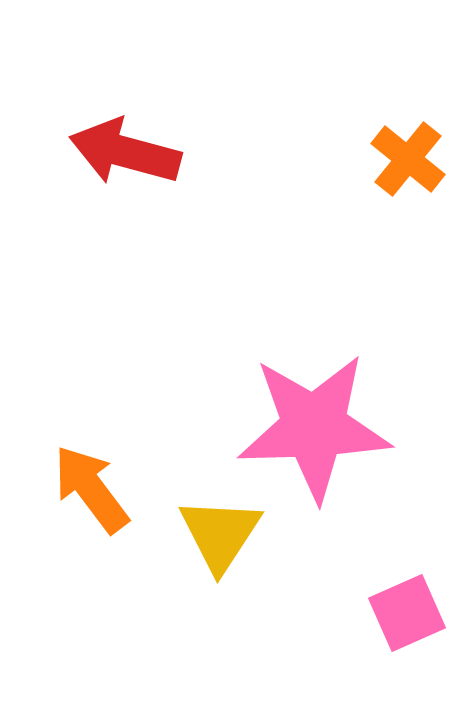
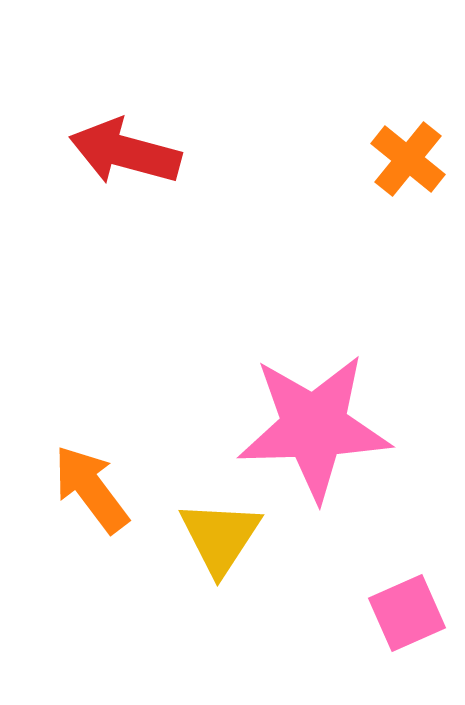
yellow triangle: moved 3 px down
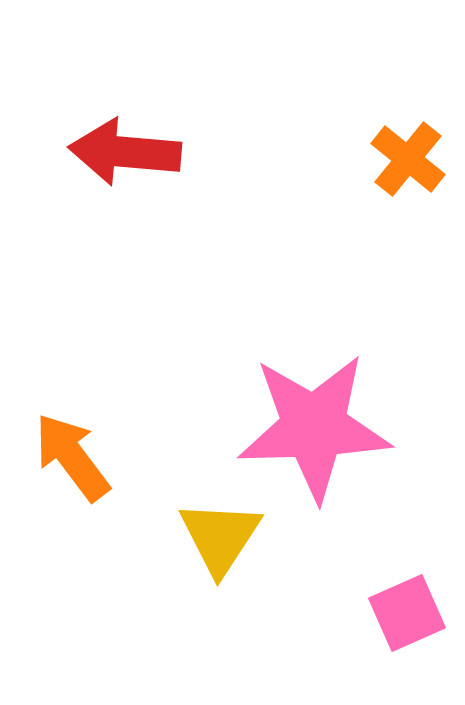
red arrow: rotated 10 degrees counterclockwise
orange arrow: moved 19 px left, 32 px up
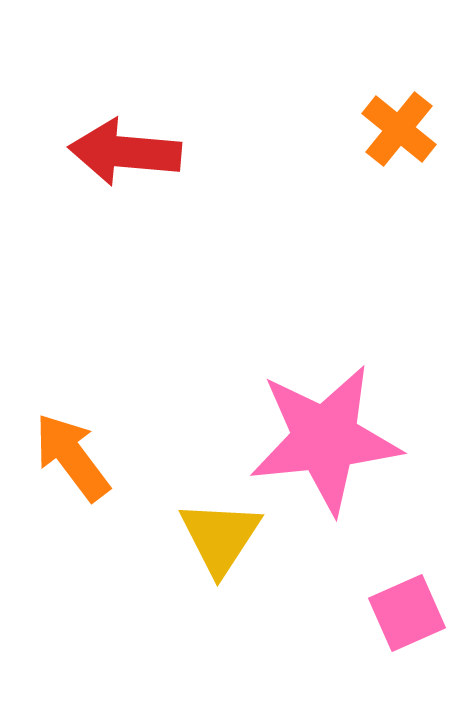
orange cross: moved 9 px left, 30 px up
pink star: moved 11 px right, 12 px down; rotated 4 degrees counterclockwise
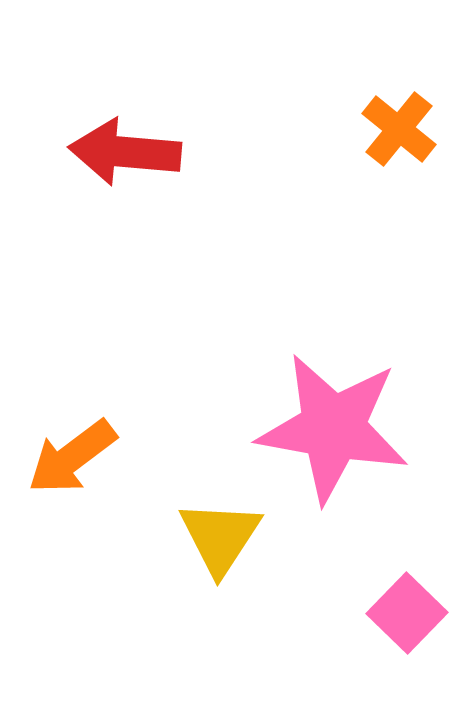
pink star: moved 8 px right, 11 px up; rotated 16 degrees clockwise
orange arrow: rotated 90 degrees counterclockwise
pink square: rotated 22 degrees counterclockwise
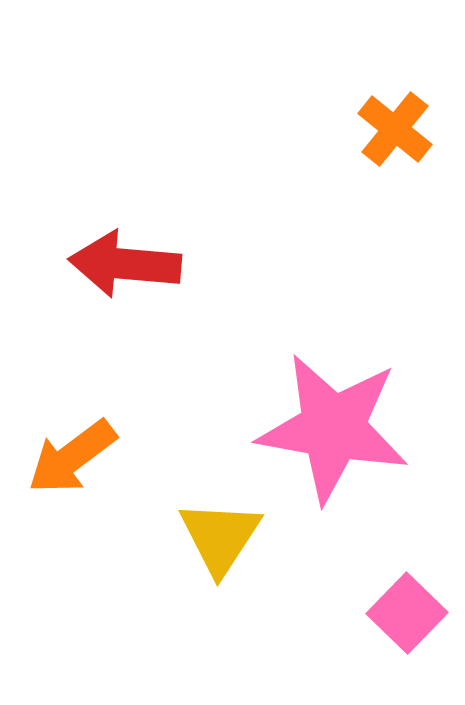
orange cross: moved 4 px left
red arrow: moved 112 px down
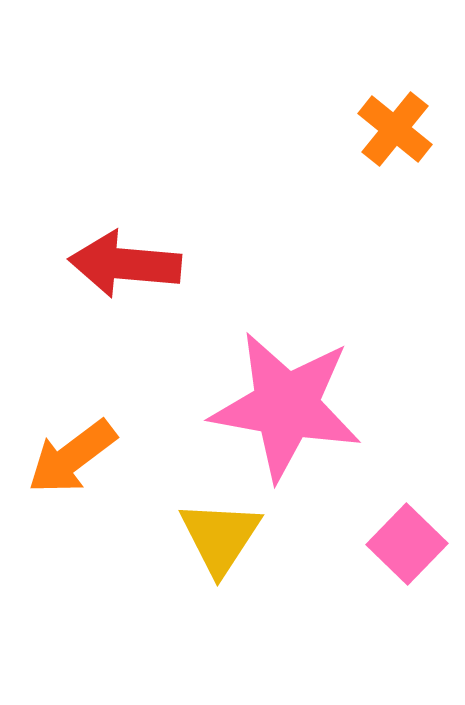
pink star: moved 47 px left, 22 px up
pink square: moved 69 px up
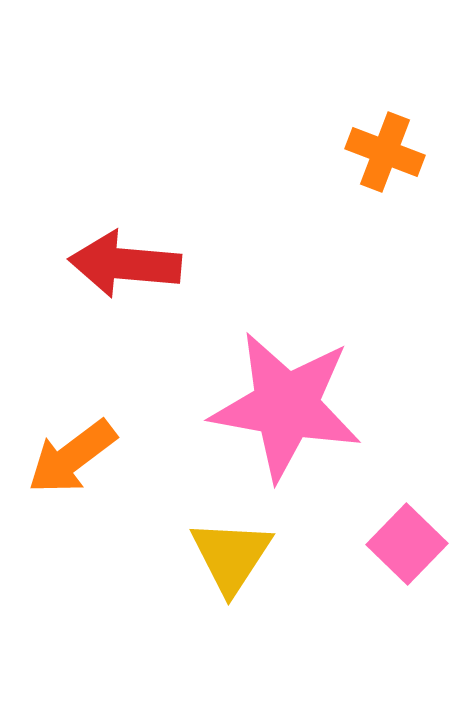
orange cross: moved 10 px left, 23 px down; rotated 18 degrees counterclockwise
yellow triangle: moved 11 px right, 19 px down
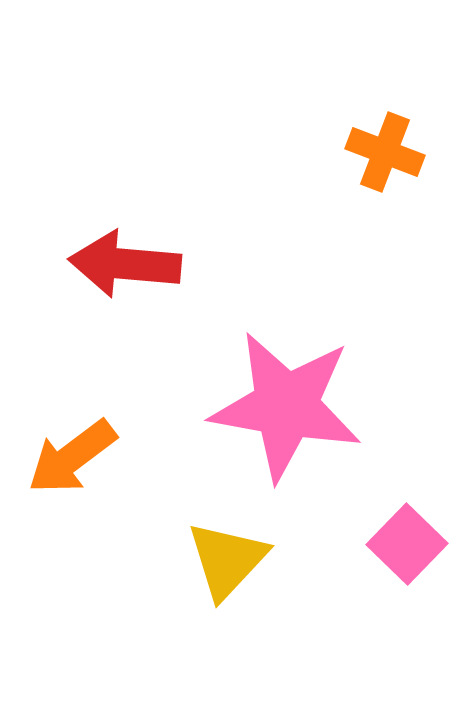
yellow triangle: moved 4 px left, 4 px down; rotated 10 degrees clockwise
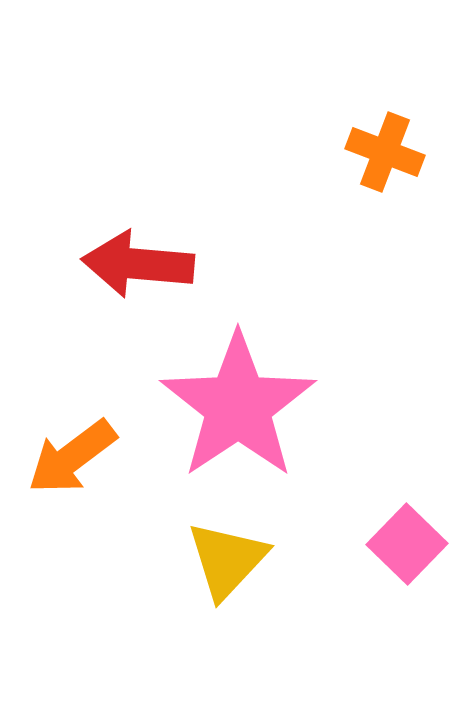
red arrow: moved 13 px right
pink star: moved 48 px left; rotated 28 degrees clockwise
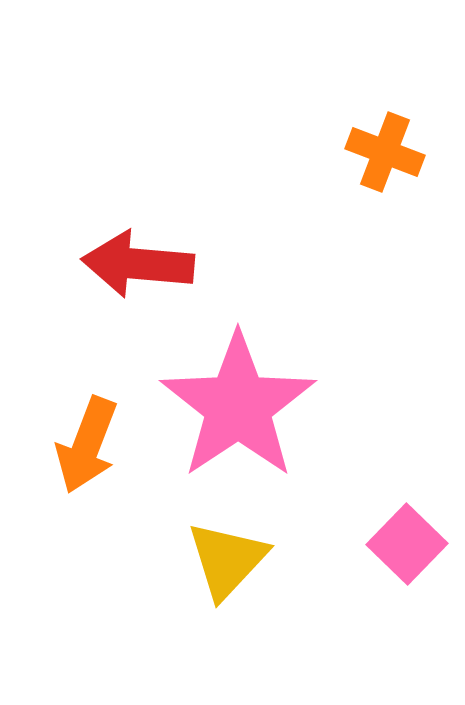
orange arrow: moved 15 px right, 12 px up; rotated 32 degrees counterclockwise
